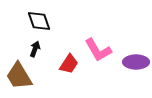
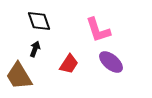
pink L-shape: moved 20 px up; rotated 12 degrees clockwise
purple ellipse: moved 25 px left; rotated 40 degrees clockwise
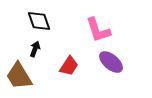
red trapezoid: moved 2 px down
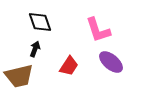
black diamond: moved 1 px right, 1 px down
brown trapezoid: rotated 72 degrees counterclockwise
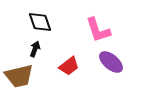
red trapezoid: rotated 20 degrees clockwise
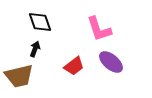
pink L-shape: moved 1 px right, 1 px up
red trapezoid: moved 5 px right
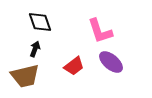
pink L-shape: moved 1 px right, 2 px down
brown trapezoid: moved 6 px right
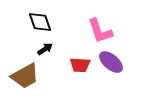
black arrow: moved 10 px right; rotated 35 degrees clockwise
red trapezoid: moved 6 px right, 1 px up; rotated 40 degrees clockwise
brown trapezoid: rotated 16 degrees counterclockwise
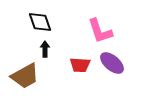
black arrow: rotated 56 degrees counterclockwise
purple ellipse: moved 1 px right, 1 px down
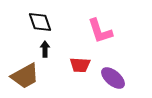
purple ellipse: moved 1 px right, 15 px down
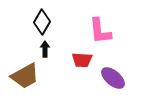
black diamond: moved 2 px right; rotated 50 degrees clockwise
pink L-shape: rotated 12 degrees clockwise
red trapezoid: moved 2 px right, 5 px up
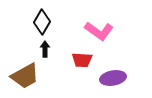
pink L-shape: moved 1 px left; rotated 48 degrees counterclockwise
purple ellipse: rotated 50 degrees counterclockwise
